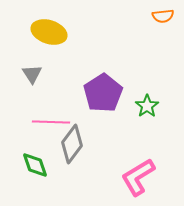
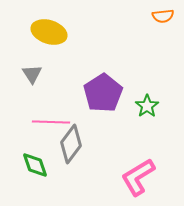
gray diamond: moved 1 px left
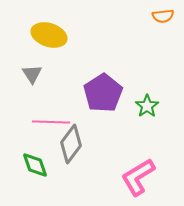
yellow ellipse: moved 3 px down
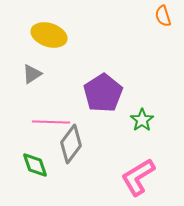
orange semicircle: rotated 80 degrees clockwise
gray triangle: rotated 30 degrees clockwise
green star: moved 5 px left, 14 px down
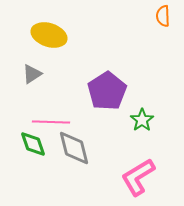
orange semicircle: rotated 15 degrees clockwise
purple pentagon: moved 4 px right, 2 px up
gray diamond: moved 3 px right, 4 px down; rotated 51 degrees counterclockwise
green diamond: moved 2 px left, 21 px up
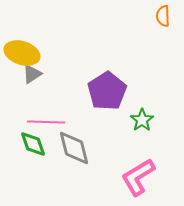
yellow ellipse: moved 27 px left, 18 px down
pink line: moved 5 px left
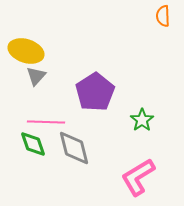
yellow ellipse: moved 4 px right, 2 px up
gray triangle: moved 4 px right, 2 px down; rotated 15 degrees counterclockwise
purple pentagon: moved 12 px left, 1 px down
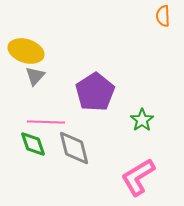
gray triangle: moved 1 px left
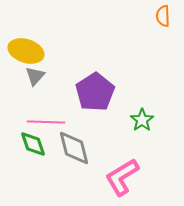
pink L-shape: moved 16 px left
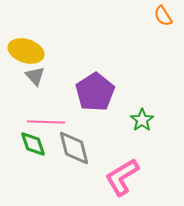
orange semicircle: rotated 30 degrees counterclockwise
gray triangle: rotated 25 degrees counterclockwise
